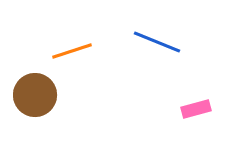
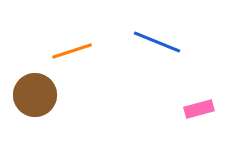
pink rectangle: moved 3 px right
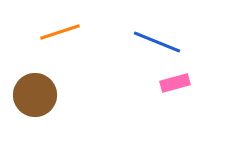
orange line: moved 12 px left, 19 px up
pink rectangle: moved 24 px left, 26 px up
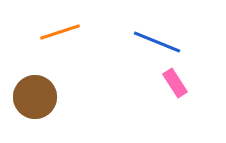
pink rectangle: rotated 72 degrees clockwise
brown circle: moved 2 px down
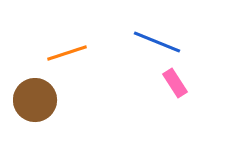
orange line: moved 7 px right, 21 px down
brown circle: moved 3 px down
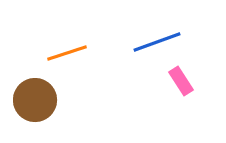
blue line: rotated 42 degrees counterclockwise
pink rectangle: moved 6 px right, 2 px up
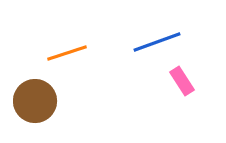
pink rectangle: moved 1 px right
brown circle: moved 1 px down
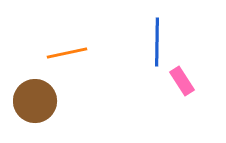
blue line: rotated 69 degrees counterclockwise
orange line: rotated 6 degrees clockwise
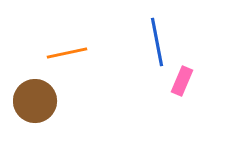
blue line: rotated 12 degrees counterclockwise
pink rectangle: rotated 56 degrees clockwise
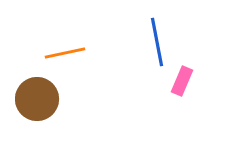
orange line: moved 2 px left
brown circle: moved 2 px right, 2 px up
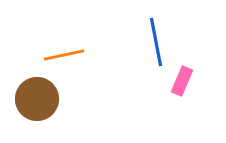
blue line: moved 1 px left
orange line: moved 1 px left, 2 px down
